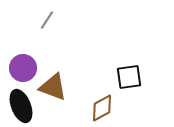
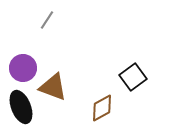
black square: moved 4 px right; rotated 28 degrees counterclockwise
black ellipse: moved 1 px down
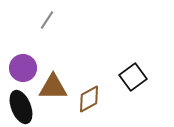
brown triangle: rotated 20 degrees counterclockwise
brown diamond: moved 13 px left, 9 px up
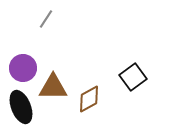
gray line: moved 1 px left, 1 px up
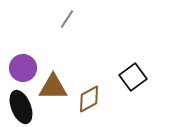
gray line: moved 21 px right
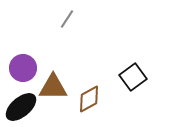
black ellipse: rotated 72 degrees clockwise
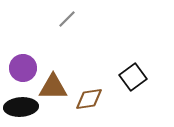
gray line: rotated 12 degrees clockwise
brown diamond: rotated 20 degrees clockwise
black ellipse: rotated 36 degrees clockwise
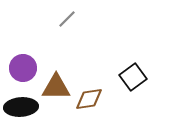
brown triangle: moved 3 px right
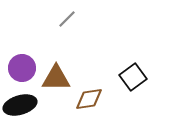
purple circle: moved 1 px left
brown triangle: moved 9 px up
black ellipse: moved 1 px left, 2 px up; rotated 12 degrees counterclockwise
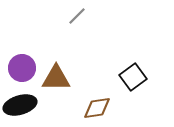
gray line: moved 10 px right, 3 px up
brown diamond: moved 8 px right, 9 px down
